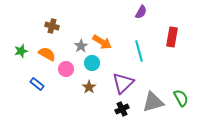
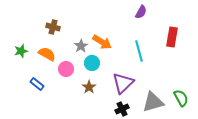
brown cross: moved 1 px right, 1 px down
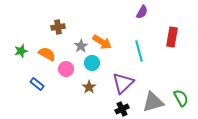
purple semicircle: moved 1 px right
brown cross: moved 5 px right; rotated 24 degrees counterclockwise
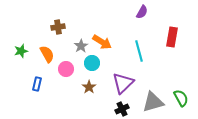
orange semicircle: rotated 30 degrees clockwise
blue rectangle: rotated 64 degrees clockwise
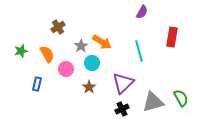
brown cross: rotated 24 degrees counterclockwise
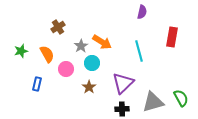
purple semicircle: rotated 16 degrees counterclockwise
black cross: rotated 24 degrees clockwise
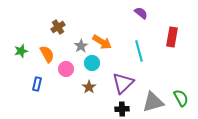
purple semicircle: moved 1 px left, 1 px down; rotated 64 degrees counterclockwise
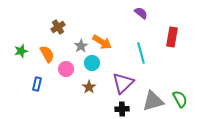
cyan line: moved 2 px right, 2 px down
green semicircle: moved 1 px left, 1 px down
gray triangle: moved 1 px up
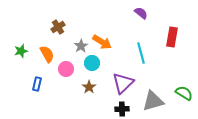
green semicircle: moved 4 px right, 6 px up; rotated 30 degrees counterclockwise
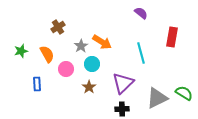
cyan circle: moved 1 px down
blue rectangle: rotated 16 degrees counterclockwise
gray triangle: moved 4 px right, 3 px up; rotated 10 degrees counterclockwise
